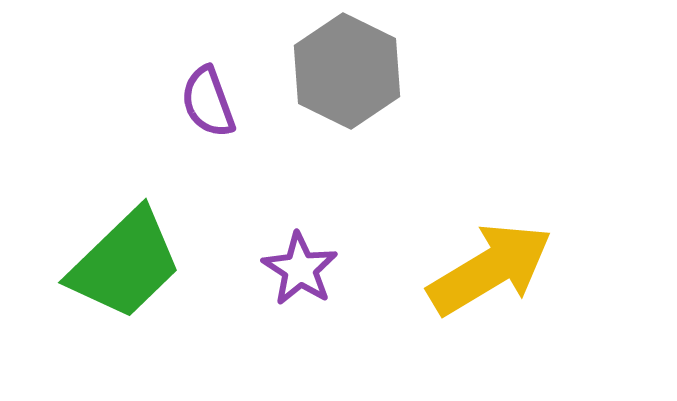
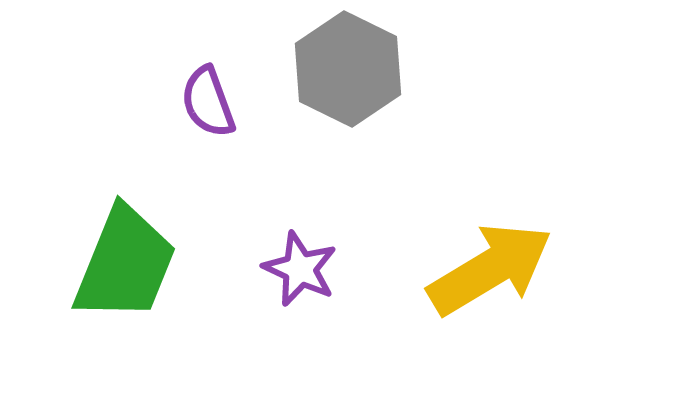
gray hexagon: moved 1 px right, 2 px up
green trapezoid: rotated 24 degrees counterclockwise
purple star: rotated 8 degrees counterclockwise
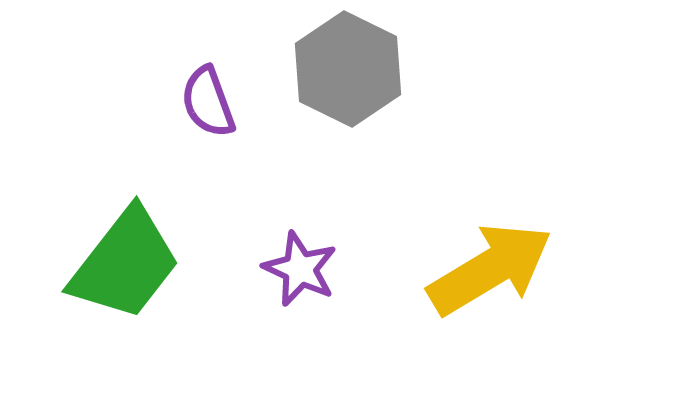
green trapezoid: rotated 16 degrees clockwise
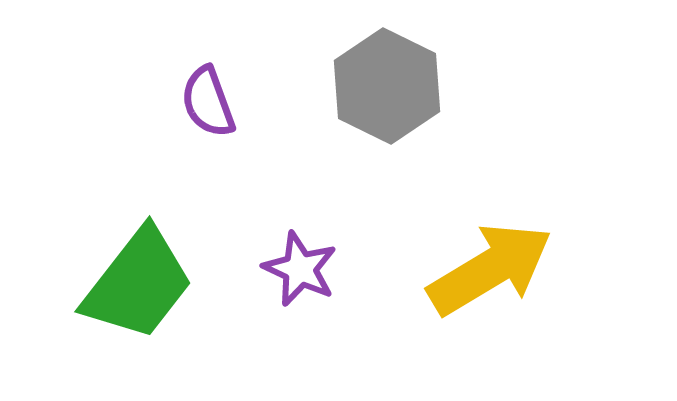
gray hexagon: moved 39 px right, 17 px down
green trapezoid: moved 13 px right, 20 px down
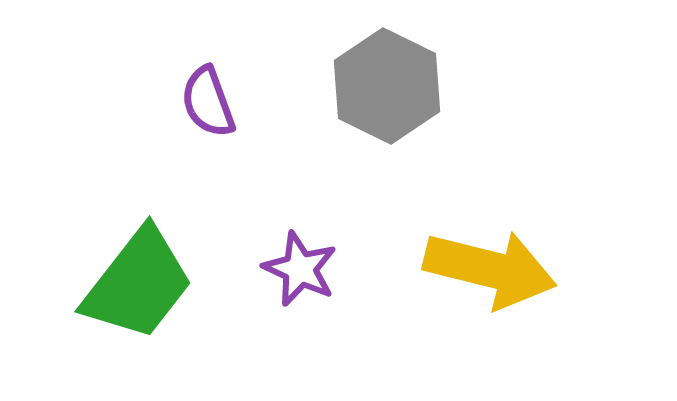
yellow arrow: rotated 45 degrees clockwise
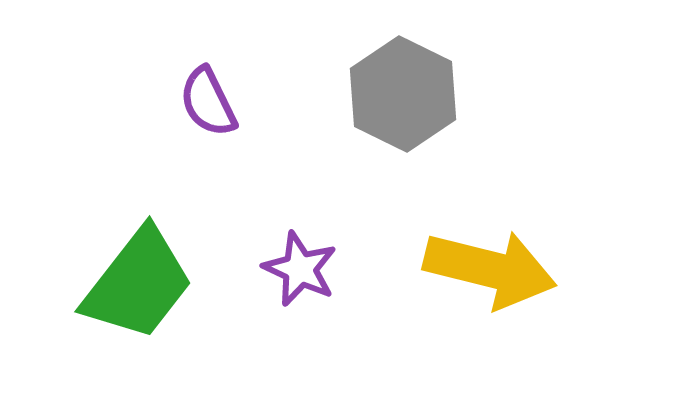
gray hexagon: moved 16 px right, 8 px down
purple semicircle: rotated 6 degrees counterclockwise
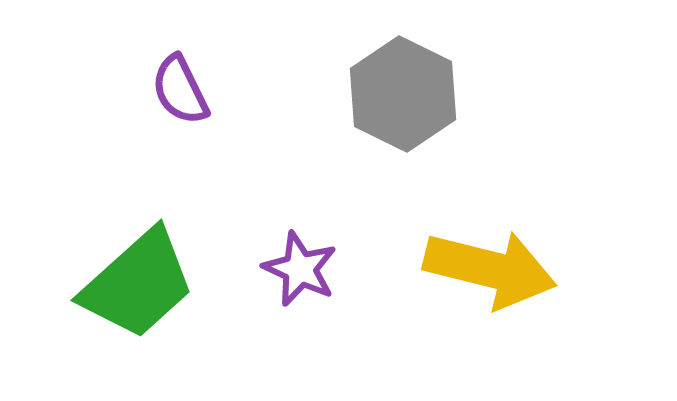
purple semicircle: moved 28 px left, 12 px up
green trapezoid: rotated 10 degrees clockwise
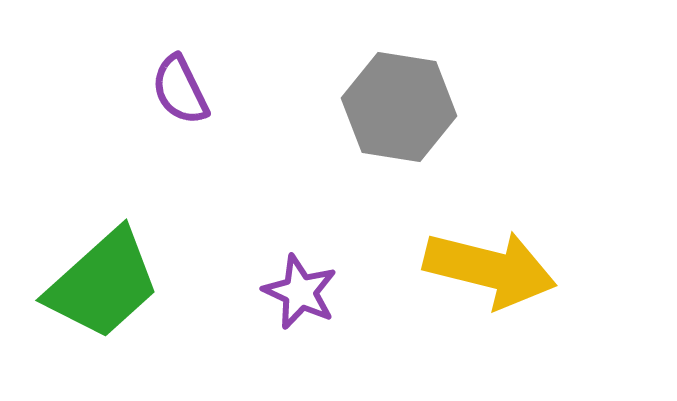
gray hexagon: moved 4 px left, 13 px down; rotated 17 degrees counterclockwise
purple star: moved 23 px down
green trapezoid: moved 35 px left
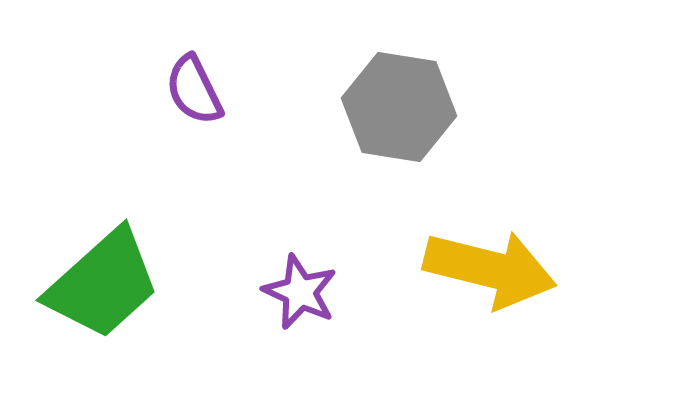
purple semicircle: moved 14 px right
